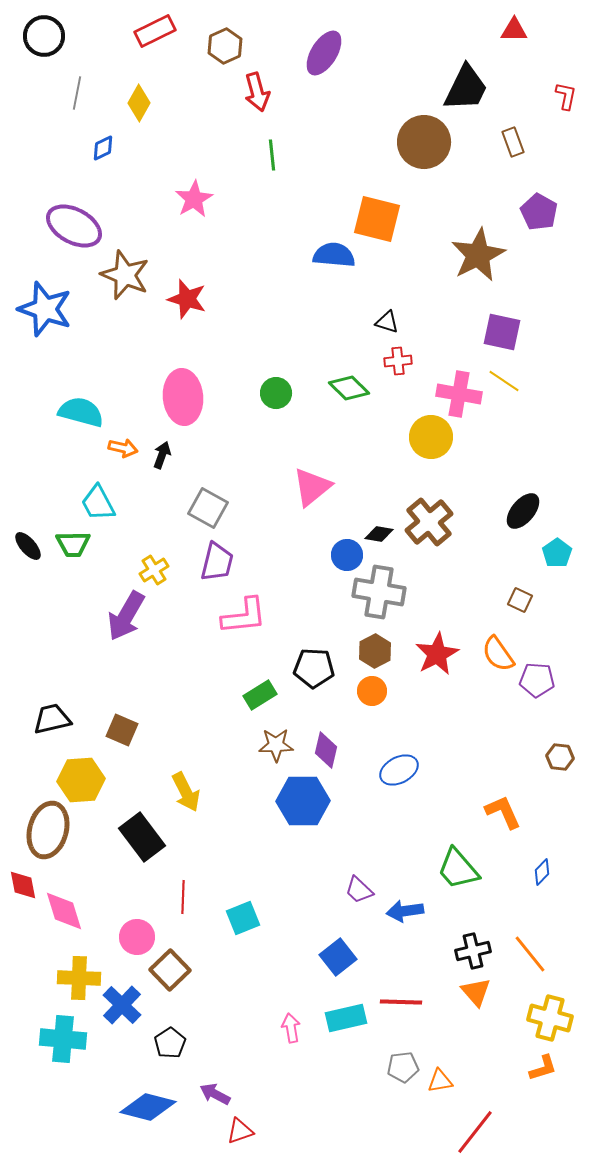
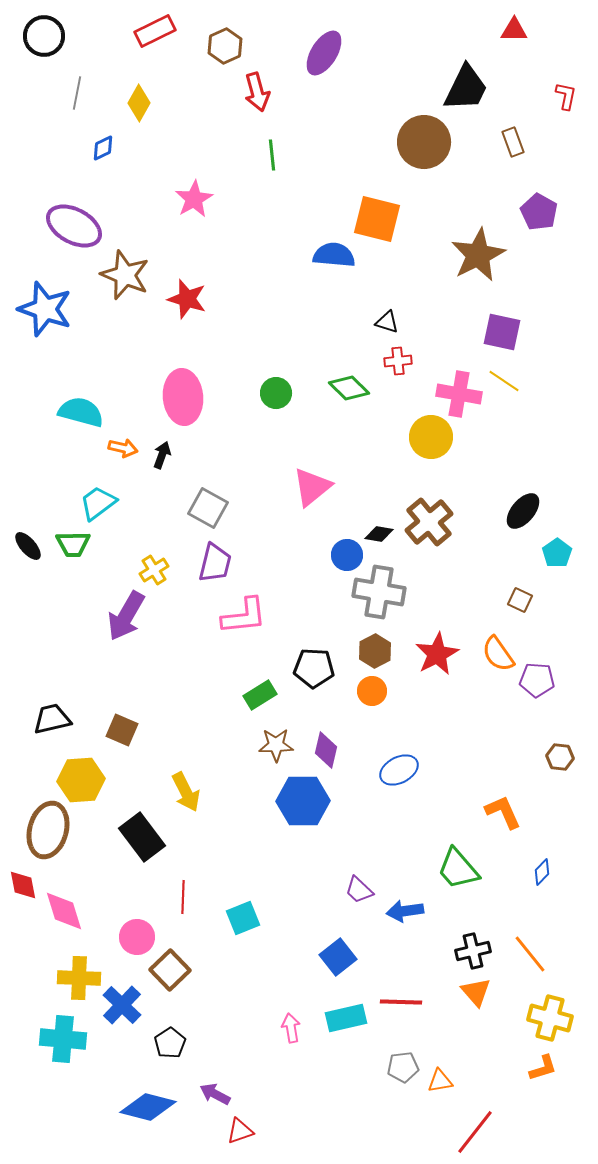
cyan trapezoid at (98, 503): rotated 81 degrees clockwise
purple trapezoid at (217, 562): moved 2 px left, 1 px down
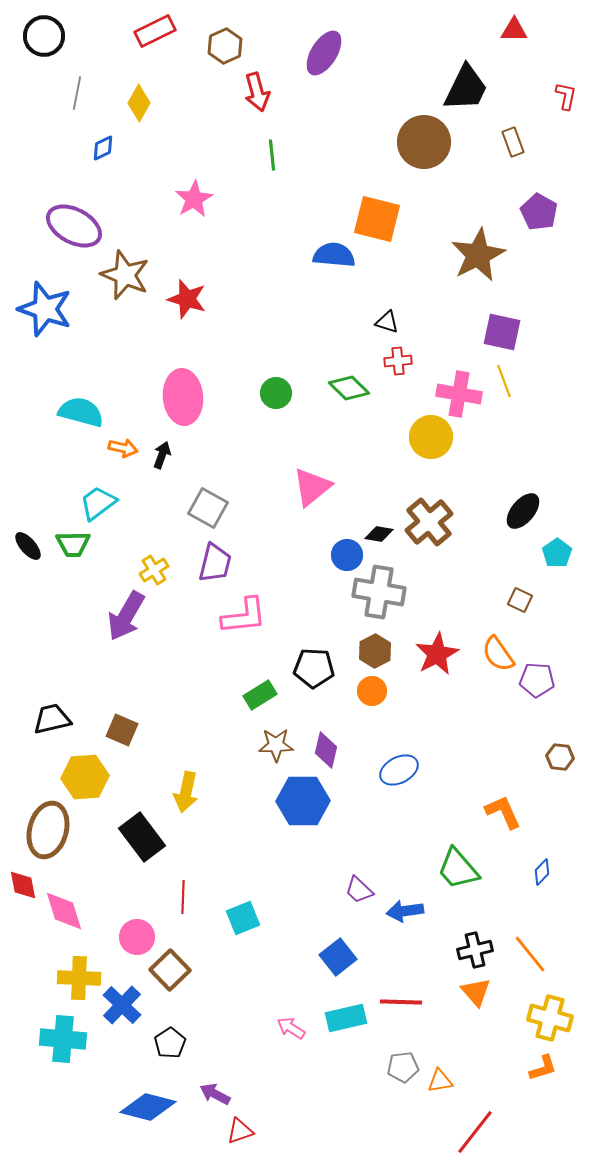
yellow line at (504, 381): rotated 36 degrees clockwise
yellow hexagon at (81, 780): moved 4 px right, 3 px up
yellow arrow at (186, 792): rotated 39 degrees clockwise
black cross at (473, 951): moved 2 px right, 1 px up
pink arrow at (291, 1028): rotated 48 degrees counterclockwise
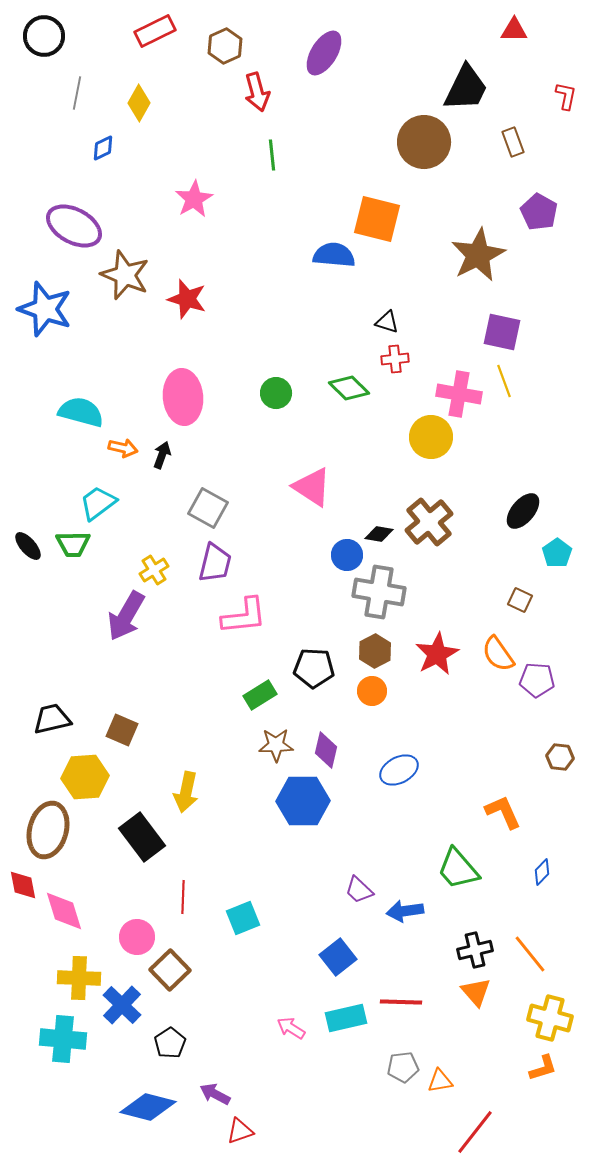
red cross at (398, 361): moved 3 px left, 2 px up
pink triangle at (312, 487): rotated 48 degrees counterclockwise
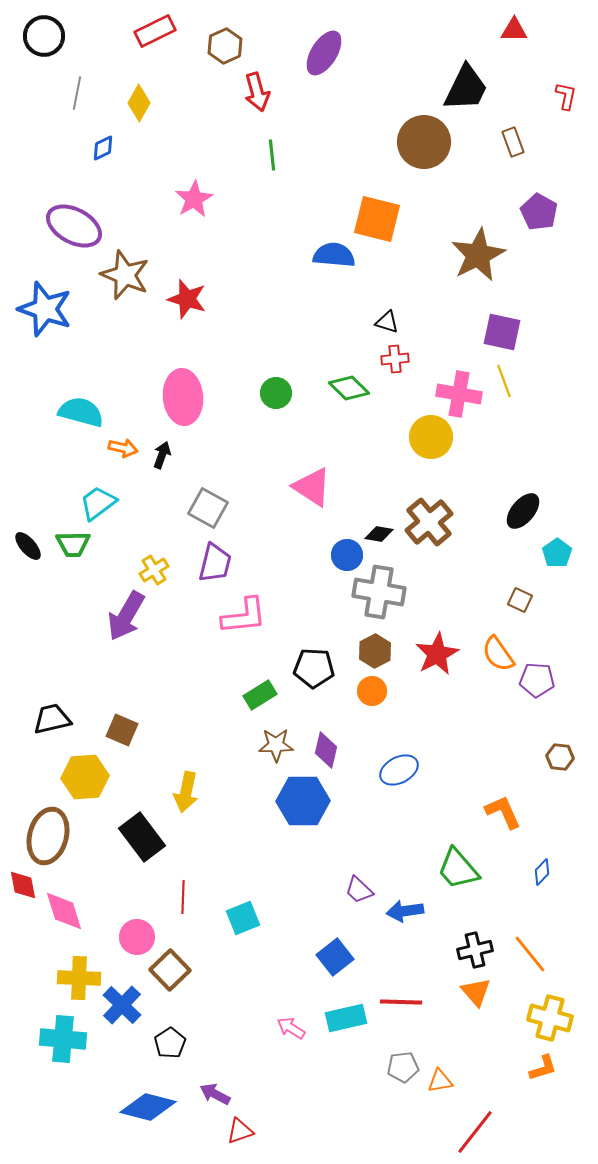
brown ellipse at (48, 830): moved 6 px down
blue square at (338, 957): moved 3 px left
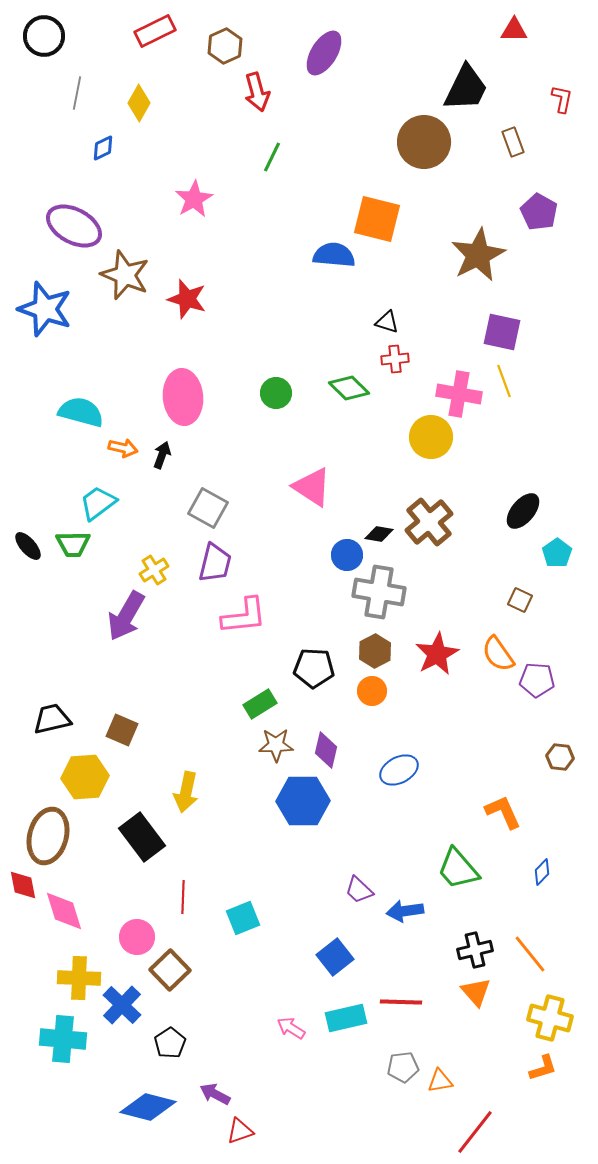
red L-shape at (566, 96): moved 4 px left, 3 px down
green line at (272, 155): moved 2 px down; rotated 32 degrees clockwise
green rectangle at (260, 695): moved 9 px down
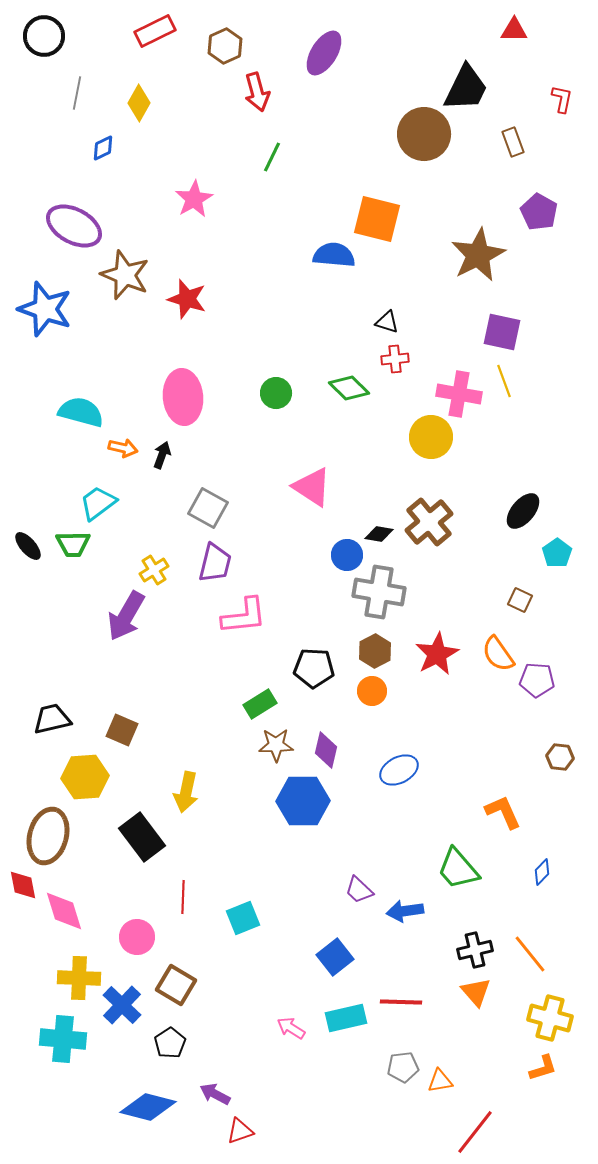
brown circle at (424, 142): moved 8 px up
brown square at (170, 970): moved 6 px right, 15 px down; rotated 15 degrees counterclockwise
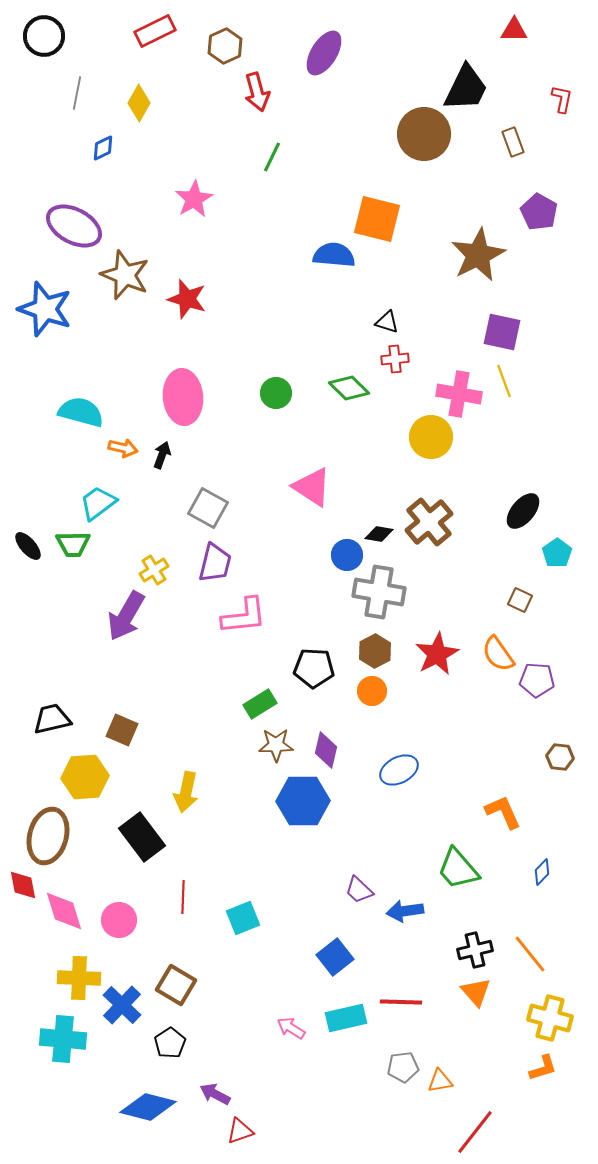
pink circle at (137, 937): moved 18 px left, 17 px up
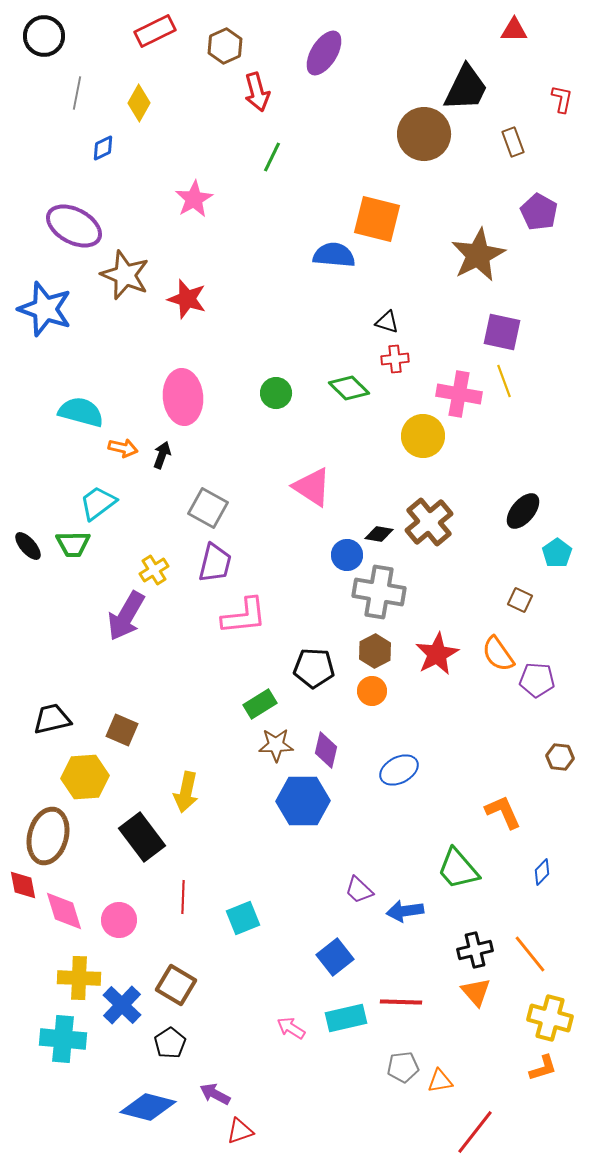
yellow circle at (431, 437): moved 8 px left, 1 px up
